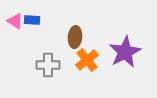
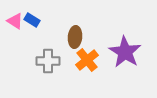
blue rectangle: rotated 28 degrees clockwise
purple star: rotated 12 degrees counterclockwise
gray cross: moved 4 px up
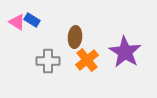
pink triangle: moved 2 px right, 1 px down
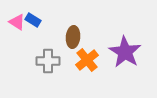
blue rectangle: moved 1 px right
brown ellipse: moved 2 px left
